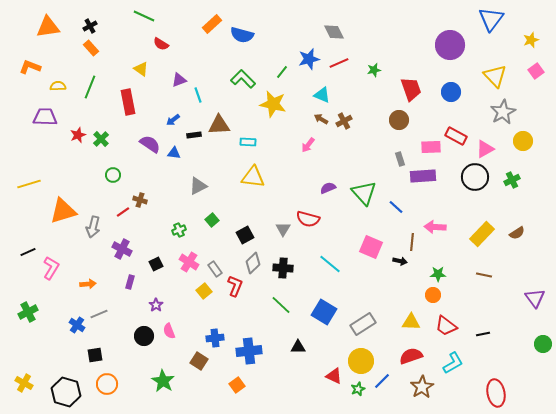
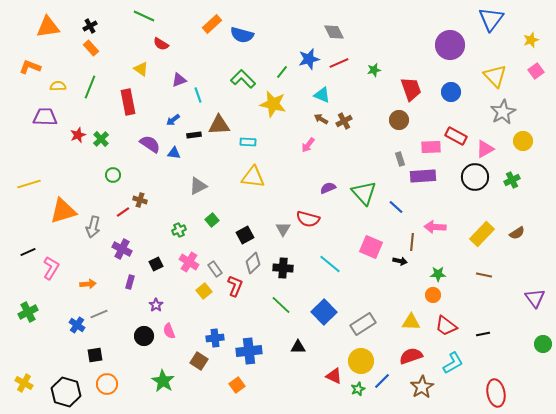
blue square at (324, 312): rotated 15 degrees clockwise
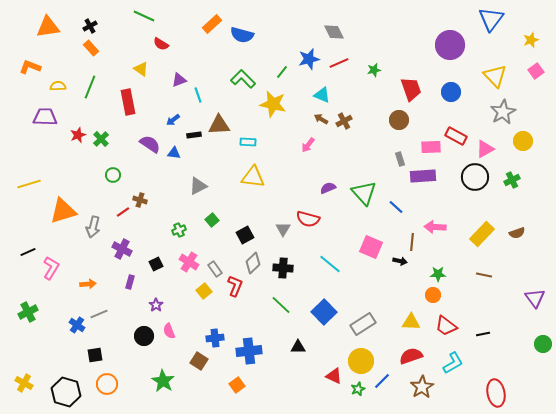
brown semicircle at (517, 233): rotated 14 degrees clockwise
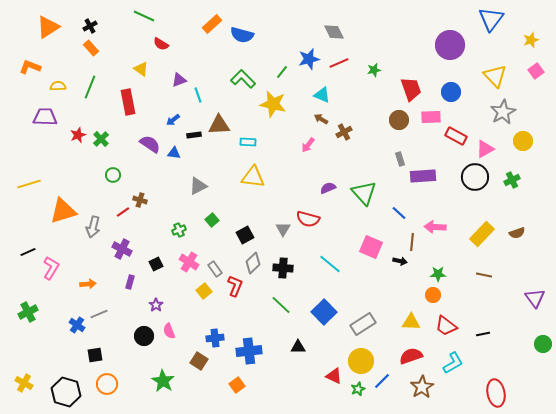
orange triangle at (48, 27): rotated 25 degrees counterclockwise
brown cross at (344, 121): moved 11 px down
pink rectangle at (431, 147): moved 30 px up
blue line at (396, 207): moved 3 px right, 6 px down
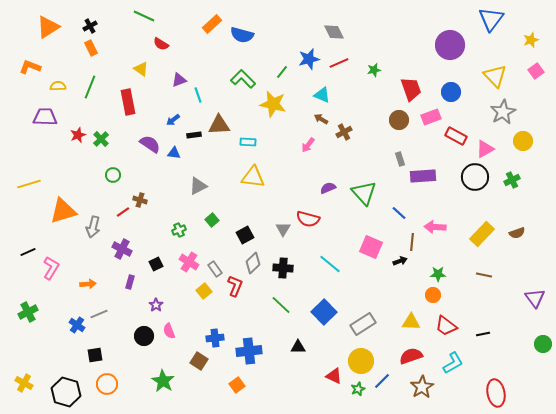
orange rectangle at (91, 48): rotated 14 degrees clockwise
pink rectangle at (431, 117): rotated 18 degrees counterclockwise
black arrow at (400, 261): rotated 32 degrees counterclockwise
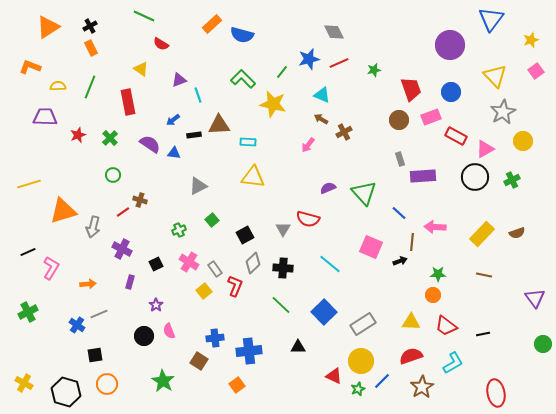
green cross at (101, 139): moved 9 px right, 1 px up
